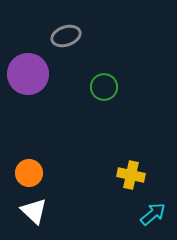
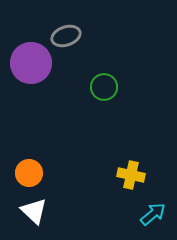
purple circle: moved 3 px right, 11 px up
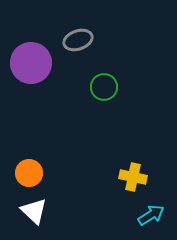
gray ellipse: moved 12 px right, 4 px down
yellow cross: moved 2 px right, 2 px down
cyan arrow: moved 2 px left, 1 px down; rotated 8 degrees clockwise
